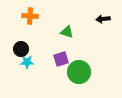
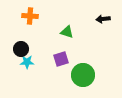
green circle: moved 4 px right, 3 px down
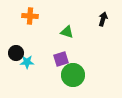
black arrow: rotated 112 degrees clockwise
black circle: moved 5 px left, 4 px down
green circle: moved 10 px left
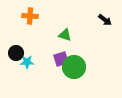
black arrow: moved 2 px right, 1 px down; rotated 112 degrees clockwise
green triangle: moved 2 px left, 3 px down
green circle: moved 1 px right, 8 px up
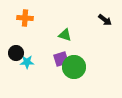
orange cross: moved 5 px left, 2 px down
